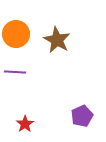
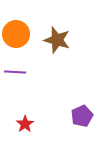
brown star: rotated 12 degrees counterclockwise
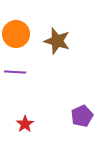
brown star: moved 1 px down
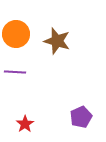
purple pentagon: moved 1 px left, 1 px down
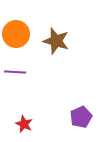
brown star: moved 1 px left
red star: moved 1 px left; rotated 12 degrees counterclockwise
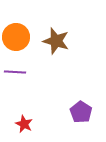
orange circle: moved 3 px down
purple pentagon: moved 5 px up; rotated 15 degrees counterclockwise
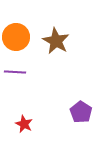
brown star: rotated 12 degrees clockwise
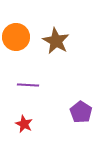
purple line: moved 13 px right, 13 px down
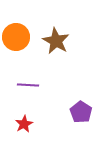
red star: rotated 18 degrees clockwise
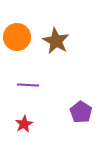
orange circle: moved 1 px right
